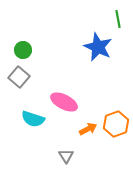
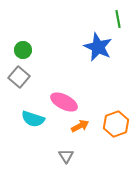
orange arrow: moved 8 px left, 3 px up
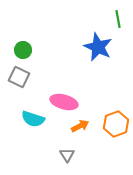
gray square: rotated 15 degrees counterclockwise
pink ellipse: rotated 12 degrees counterclockwise
gray triangle: moved 1 px right, 1 px up
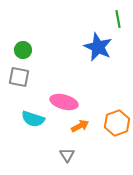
gray square: rotated 15 degrees counterclockwise
orange hexagon: moved 1 px right, 1 px up
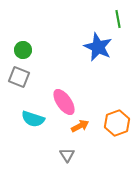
gray square: rotated 10 degrees clockwise
pink ellipse: rotated 40 degrees clockwise
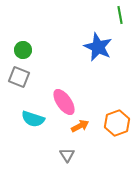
green line: moved 2 px right, 4 px up
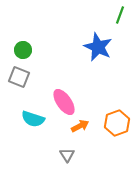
green line: rotated 30 degrees clockwise
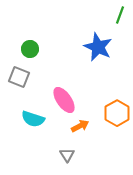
green circle: moved 7 px right, 1 px up
pink ellipse: moved 2 px up
orange hexagon: moved 10 px up; rotated 10 degrees counterclockwise
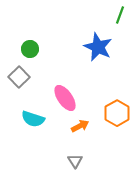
gray square: rotated 25 degrees clockwise
pink ellipse: moved 1 px right, 2 px up
gray triangle: moved 8 px right, 6 px down
